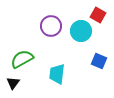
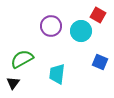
blue square: moved 1 px right, 1 px down
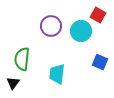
green semicircle: rotated 55 degrees counterclockwise
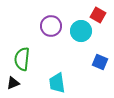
cyan trapezoid: moved 9 px down; rotated 15 degrees counterclockwise
black triangle: rotated 32 degrees clockwise
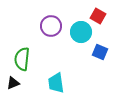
red square: moved 1 px down
cyan circle: moved 1 px down
blue square: moved 10 px up
cyan trapezoid: moved 1 px left
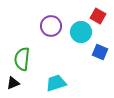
cyan trapezoid: rotated 80 degrees clockwise
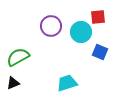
red square: moved 1 px down; rotated 35 degrees counterclockwise
green semicircle: moved 4 px left, 2 px up; rotated 55 degrees clockwise
cyan trapezoid: moved 11 px right
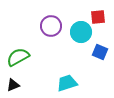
black triangle: moved 2 px down
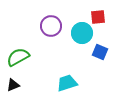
cyan circle: moved 1 px right, 1 px down
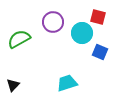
red square: rotated 21 degrees clockwise
purple circle: moved 2 px right, 4 px up
green semicircle: moved 1 px right, 18 px up
black triangle: rotated 24 degrees counterclockwise
